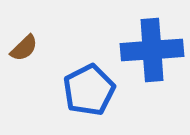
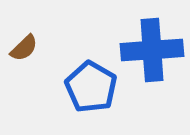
blue pentagon: moved 2 px right, 3 px up; rotated 15 degrees counterclockwise
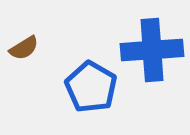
brown semicircle: rotated 12 degrees clockwise
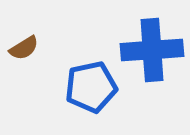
blue pentagon: rotated 30 degrees clockwise
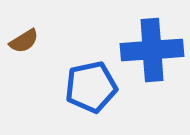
brown semicircle: moved 7 px up
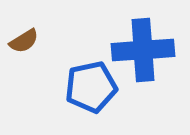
blue cross: moved 9 px left
